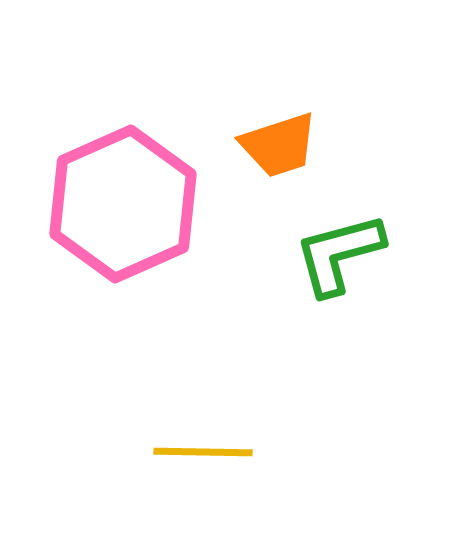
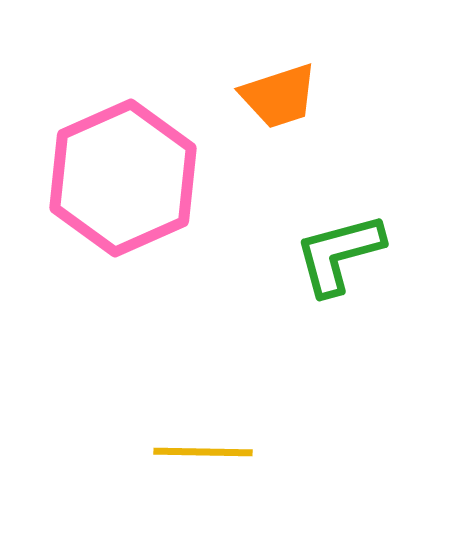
orange trapezoid: moved 49 px up
pink hexagon: moved 26 px up
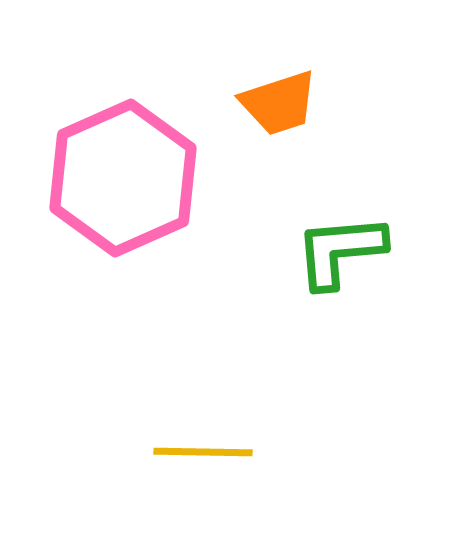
orange trapezoid: moved 7 px down
green L-shape: moved 1 px right, 3 px up; rotated 10 degrees clockwise
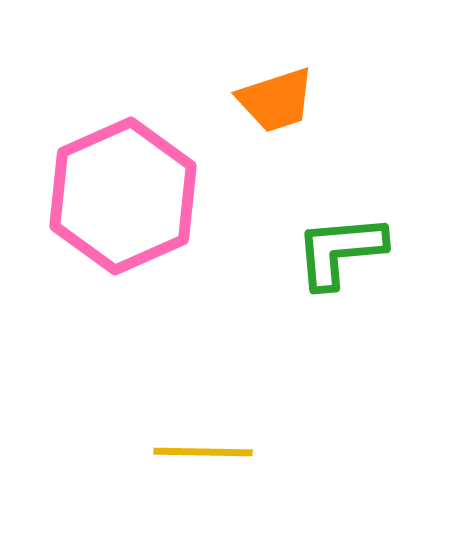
orange trapezoid: moved 3 px left, 3 px up
pink hexagon: moved 18 px down
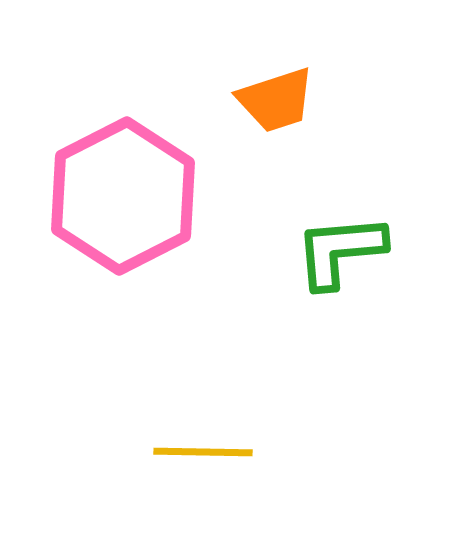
pink hexagon: rotated 3 degrees counterclockwise
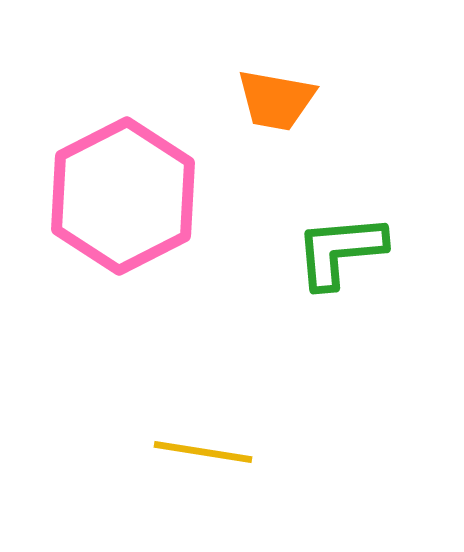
orange trapezoid: rotated 28 degrees clockwise
yellow line: rotated 8 degrees clockwise
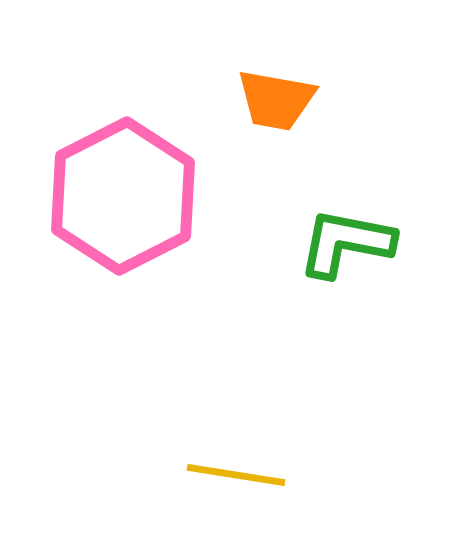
green L-shape: moved 6 px right, 8 px up; rotated 16 degrees clockwise
yellow line: moved 33 px right, 23 px down
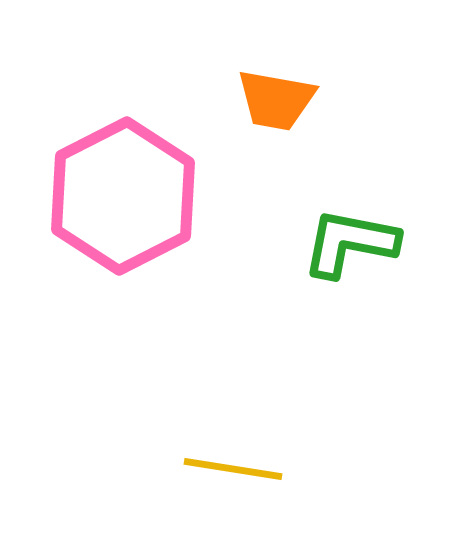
green L-shape: moved 4 px right
yellow line: moved 3 px left, 6 px up
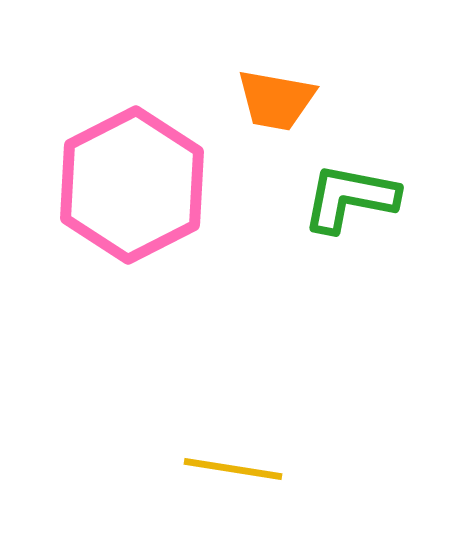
pink hexagon: moved 9 px right, 11 px up
green L-shape: moved 45 px up
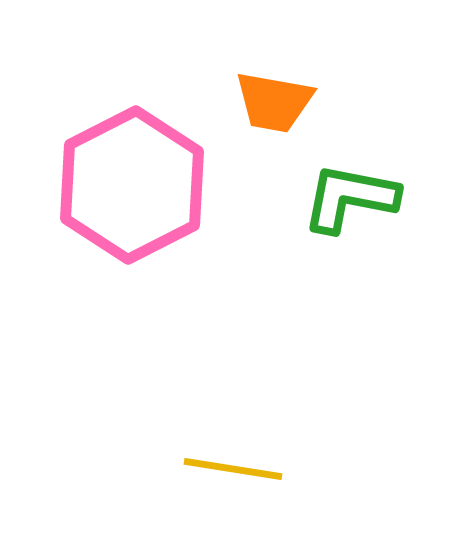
orange trapezoid: moved 2 px left, 2 px down
